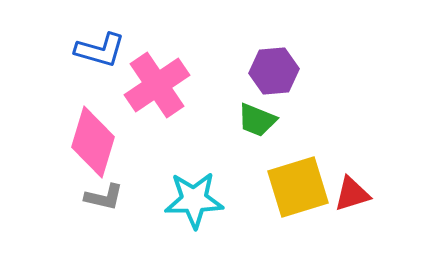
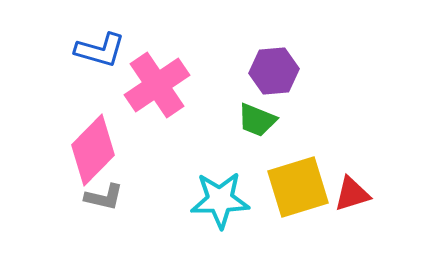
pink diamond: moved 8 px down; rotated 28 degrees clockwise
cyan star: moved 26 px right
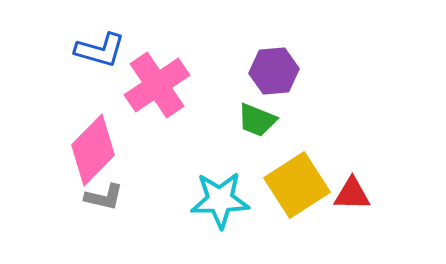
yellow square: moved 1 px left, 2 px up; rotated 16 degrees counterclockwise
red triangle: rotated 18 degrees clockwise
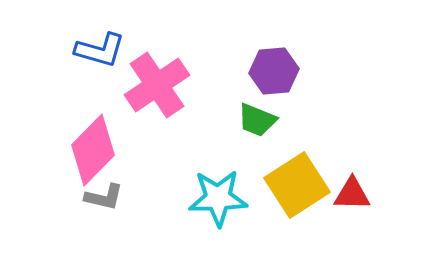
cyan star: moved 2 px left, 2 px up
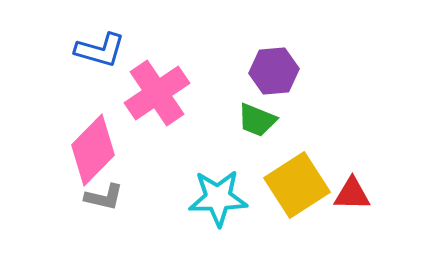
pink cross: moved 8 px down
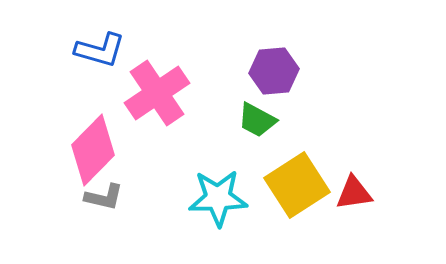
green trapezoid: rotated 6 degrees clockwise
red triangle: moved 2 px right, 1 px up; rotated 9 degrees counterclockwise
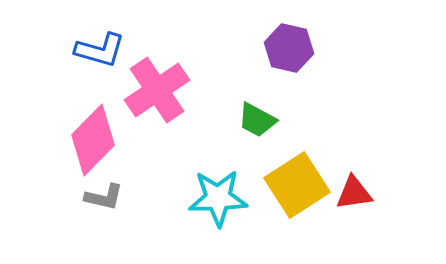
purple hexagon: moved 15 px right, 23 px up; rotated 18 degrees clockwise
pink cross: moved 3 px up
pink diamond: moved 10 px up
